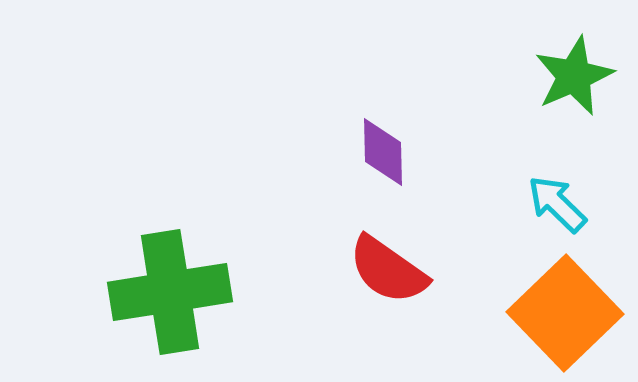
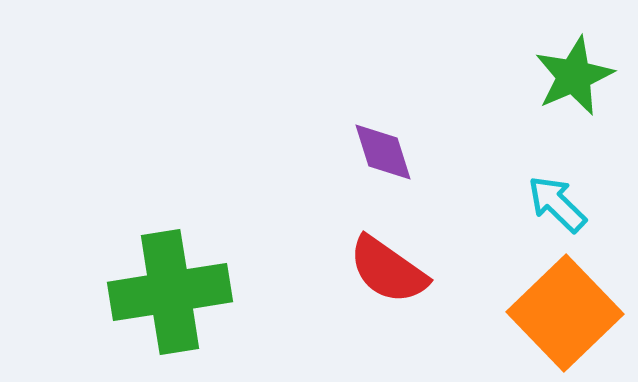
purple diamond: rotated 16 degrees counterclockwise
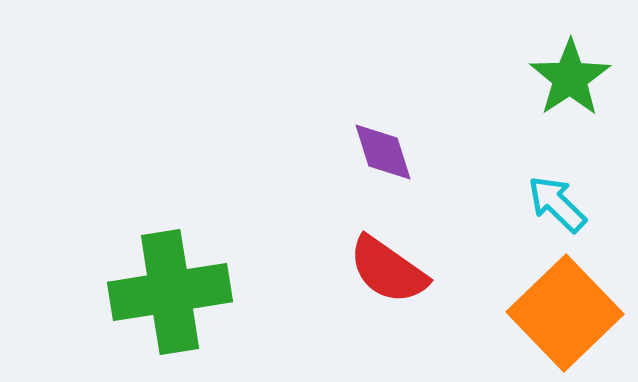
green star: moved 4 px left, 2 px down; rotated 10 degrees counterclockwise
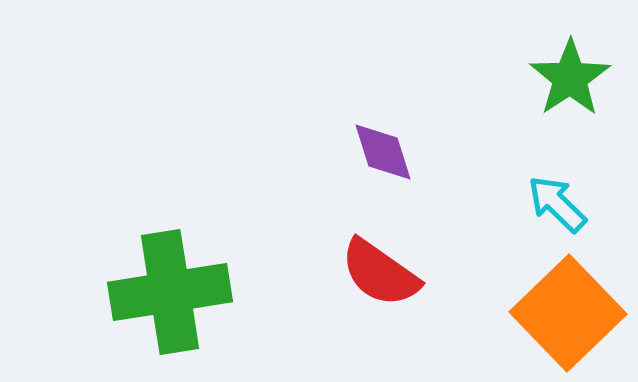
red semicircle: moved 8 px left, 3 px down
orange square: moved 3 px right
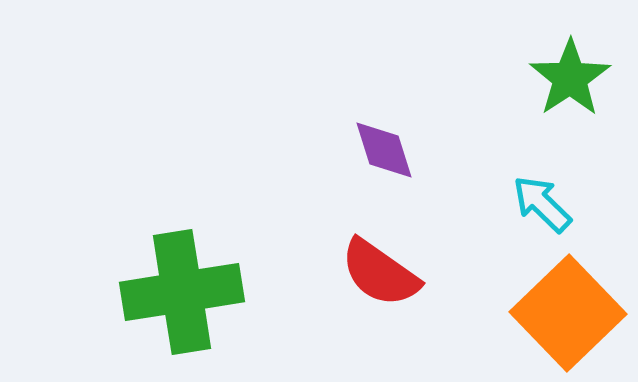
purple diamond: moved 1 px right, 2 px up
cyan arrow: moved 15 px left
green cross: moved 12 px right
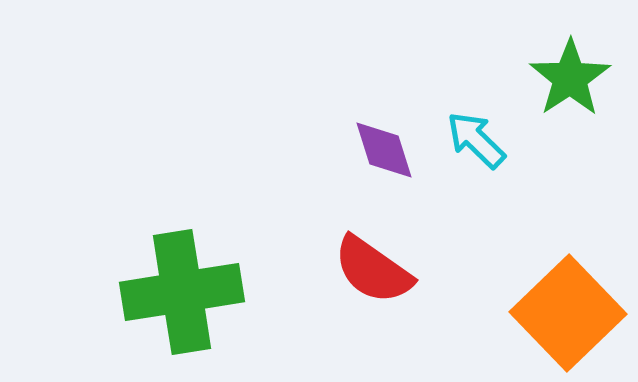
cyan arrow: moved 66 px left, 64 px up
red semicircle: moved 7 px left, 3 px up
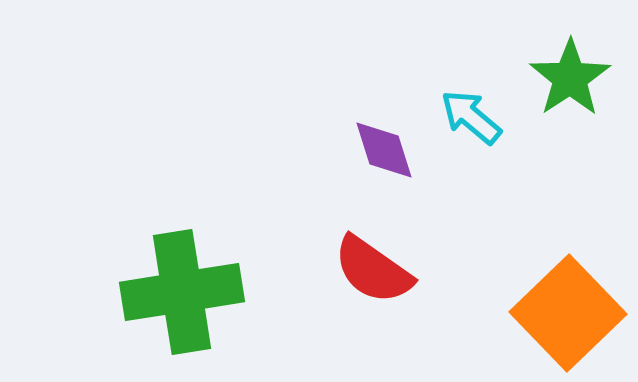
cyan arrow: moved 5 px left, 23 px up; rotated 4 degrees counterclockwise
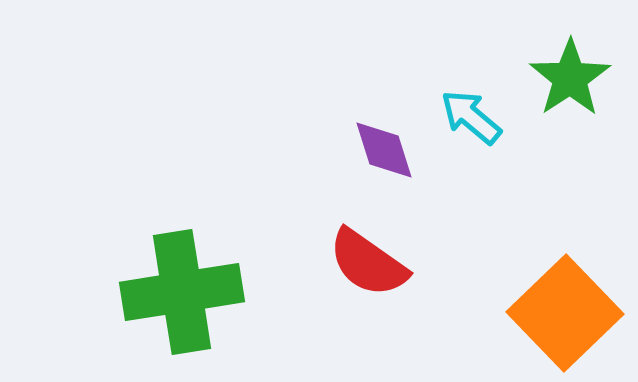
red semicircle: moved 5 px left, 7 px up
orange square: moved 3 px left
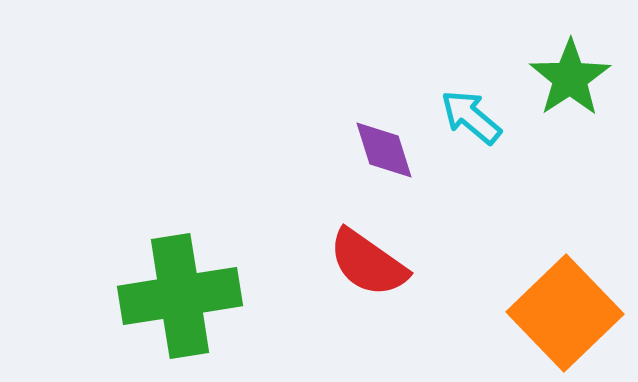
green cross: moved 2 px left, 4 px down
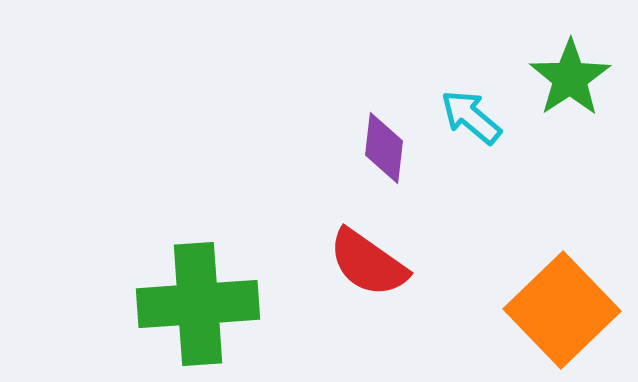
purple diamond: moved 2 px up; rotated 24 degrees clockwise
green cross: moved 18 px right, 8 px down; rotated 5 degrees clockwise
orange square: moved 3 px left, 3 px up
